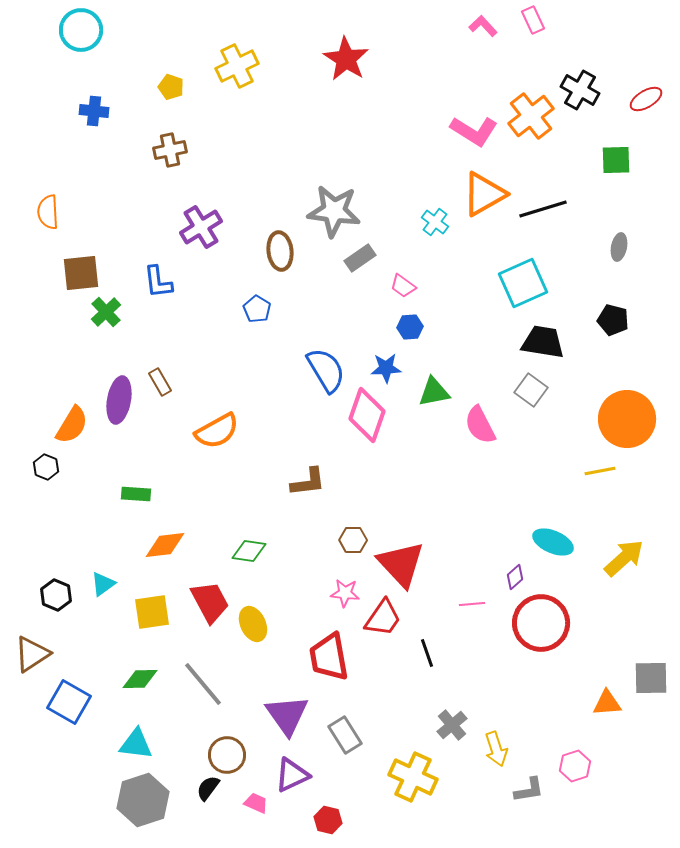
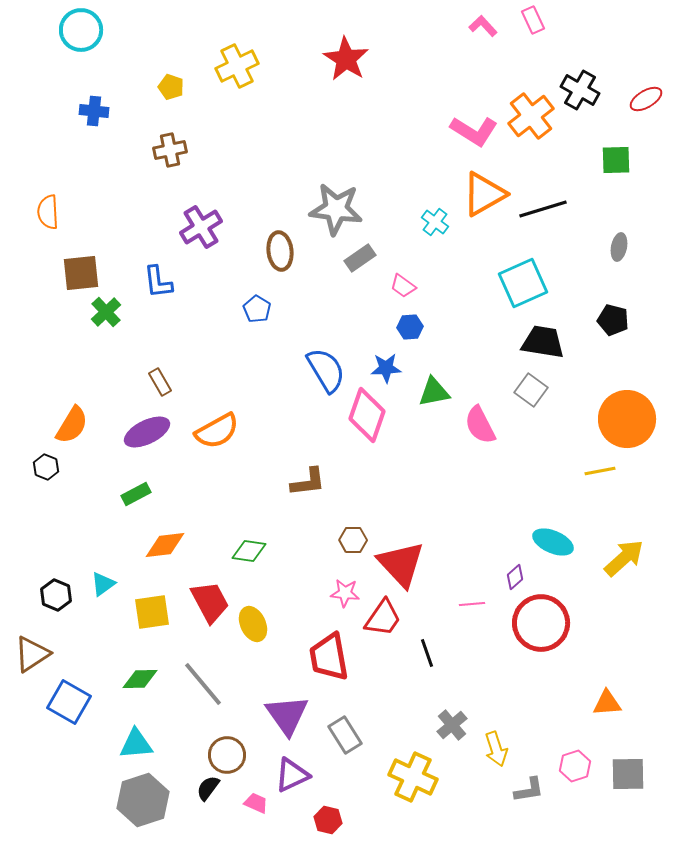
gray star at (334, 211): moved 2 px right, 2 px up
purple ellipse at (119, 400): moved 28 px right, 32 px down; rotated 54 degrees clockwise
green rectangle at (136, 494): rotated 32 degrees counterclockwise
gray square at (651, 678): moved 23 px left, 96 px down
cyan triangle at (136, 744): rotated 12 degrees counterclockwise
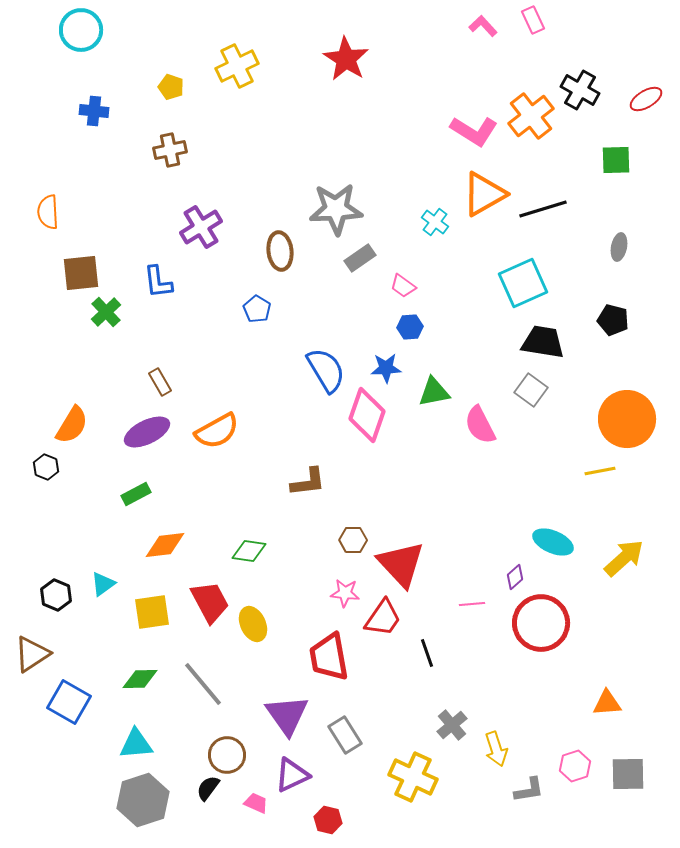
gray star at (336, 209): rotated 10 degrees counterclockwise
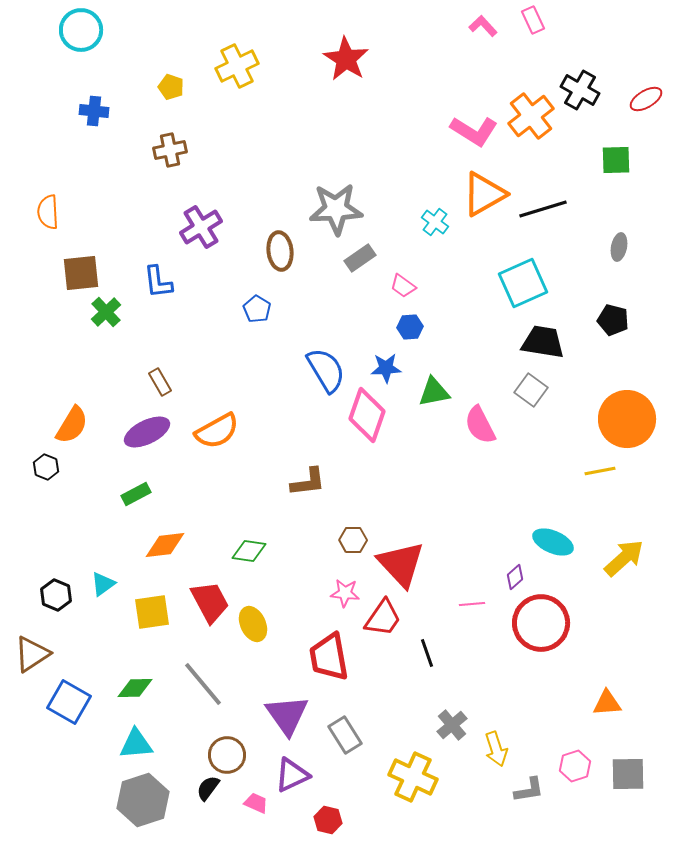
green diamond at (140, 679): moved 5 px left, 9 px down
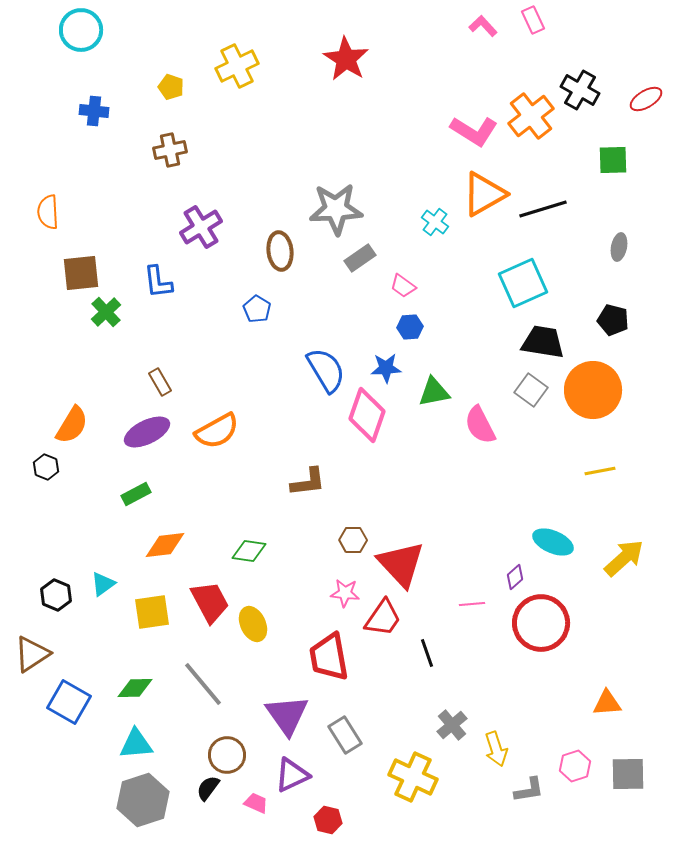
green square at (616, 160): moved 3 px left
orange circle at (627, 419): moved 34 px left, 29 px up
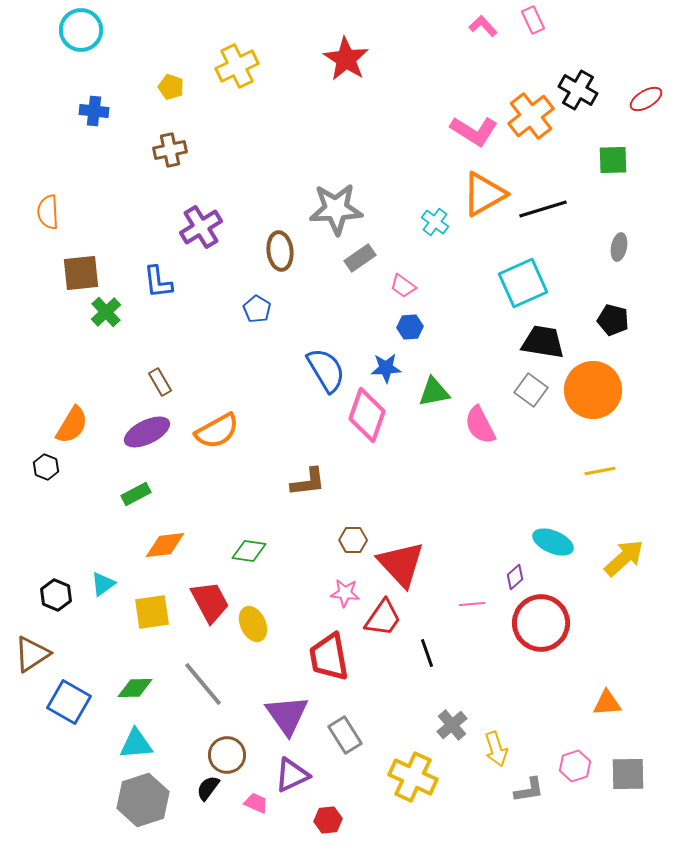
black cross at (580, 90): moved 2 px left
red hexagon at (328, 820): rotated 20 degrees counterclockwise
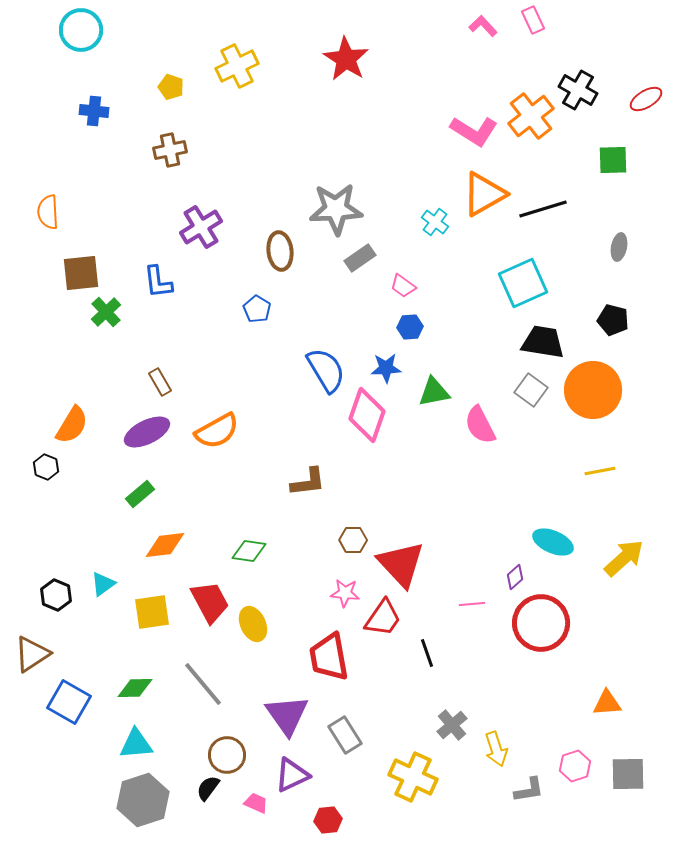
green rectangle at (136, 494): moved 4 px right; rotated 12 degrees counterclockwise
